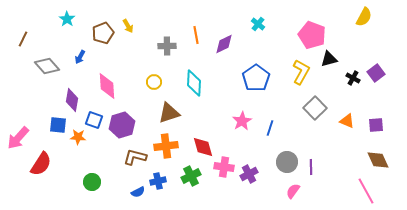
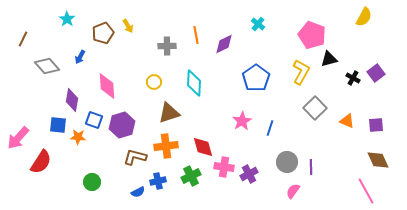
red semicircle at (41, 164): moved 2 px up
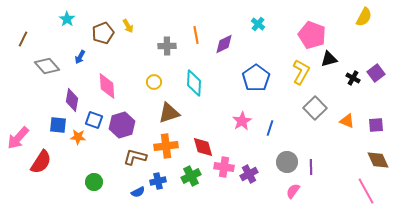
green circle at (92, 182): moved 2 px right
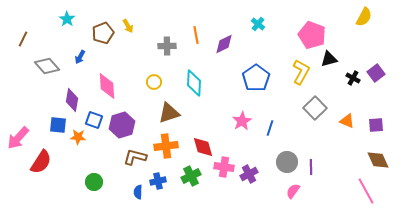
blue semicircle at (138, 192): rotated 120 degrees clockwise
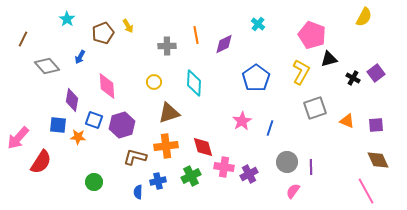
gray square at (315, 108): rotated 25 degrees clockwise
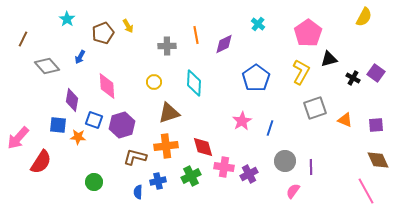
pink pentagon at (312, 35): moved 4 px left, 2 px up; rotated 16 degrees clockwise
purple square at (376, 73): rotated 18 degrees counterclockwise
orange triangle at (347, 121): moved 2 px left, 1 px up
gray circle at (287, 162): moved 2 px left, 1 px up
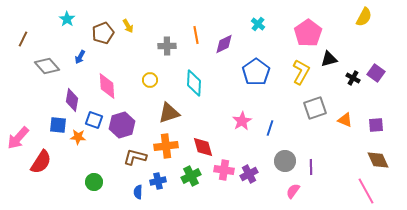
blue pentagon at (256, 78): moved 6 px up
yellow circle at (154, 82): moved 4 px left, 2 px up
pink cross at (224, 167): moved 3 px down
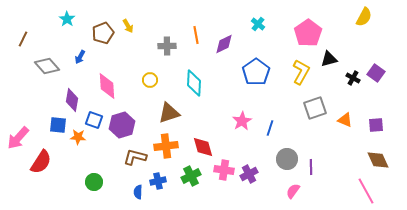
gray circle at (285, 161): moved 2 px right, 2 px up
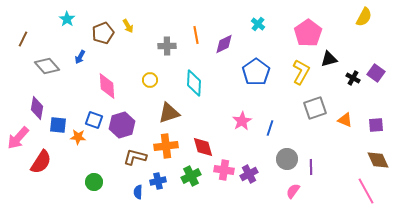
purple diamond at (72, 100): moved 35 px left, 8 px down
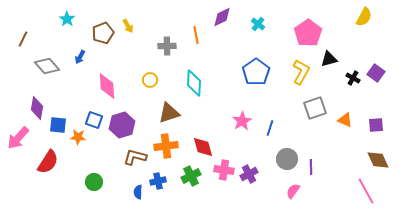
purple diamond at (224, 44): moved 2 px left, 27 px up
red semicircle at (41, 162): moved 7 px right
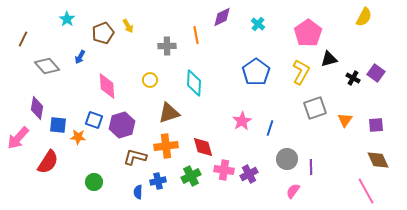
orange triangle at (345, 120): rotated 42 degrees clockwise
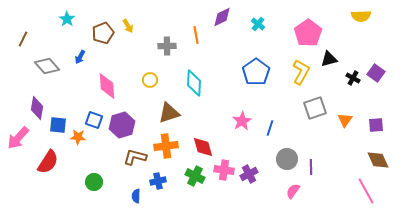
yellow semicircle at (364, 17): moved 3 px left, 1 px up; rotated 60 degrees clockwise
green cross at (191, 176): moved 4 px right; rotated 36 degrees counterclockwise
blue semicircle at (138, 192): moved 2 px left, 4 px down
